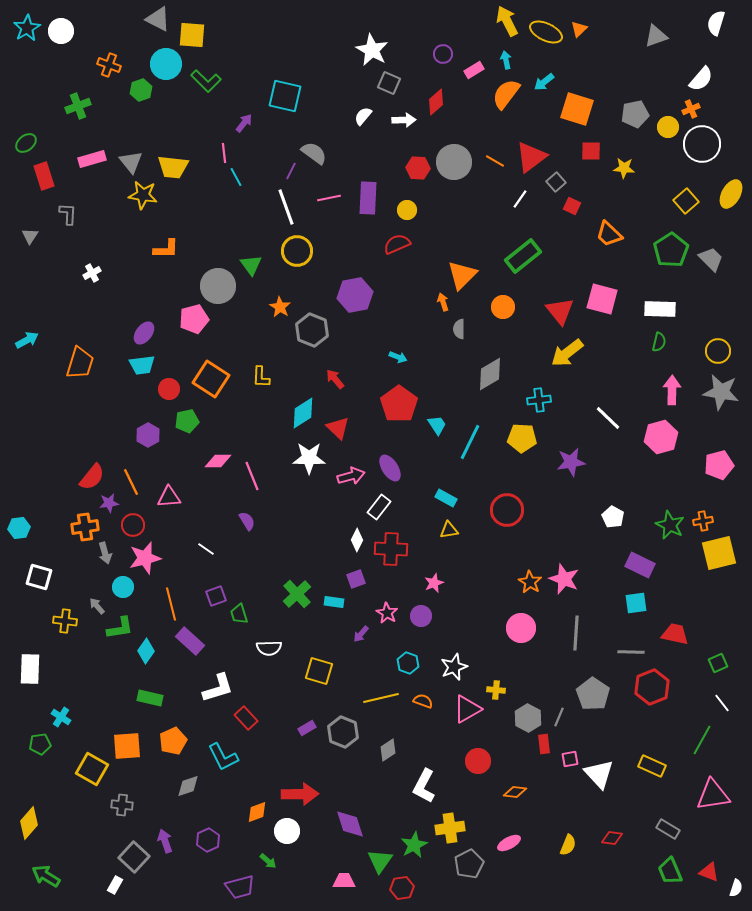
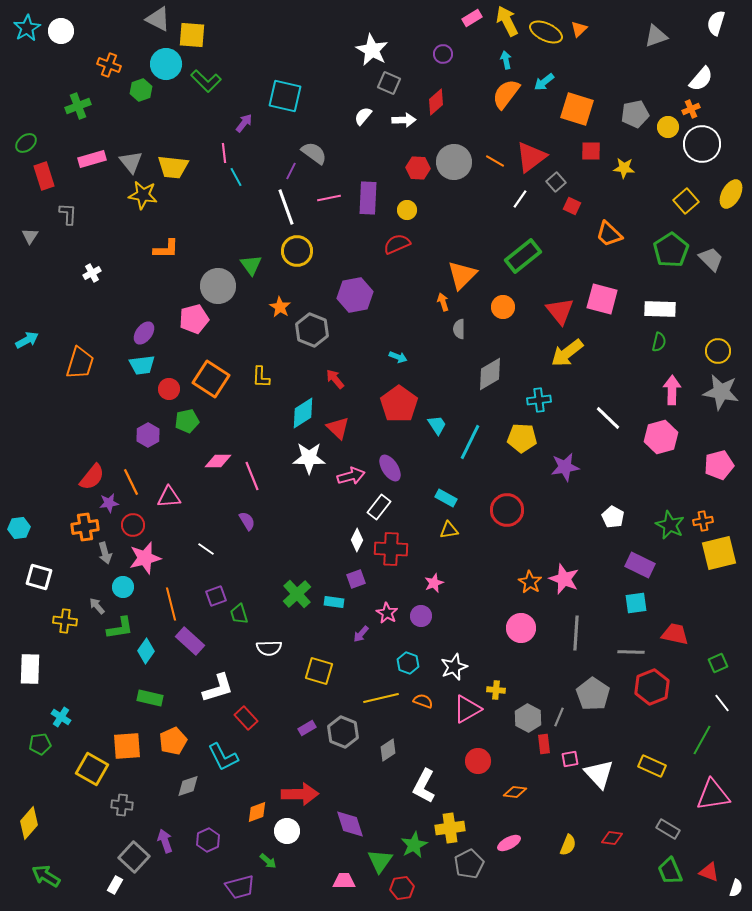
pink rectangle at (474, 70): moved 2 px left, 52 px up
purple star at (571, 462): moved 6 px left, 5 px down
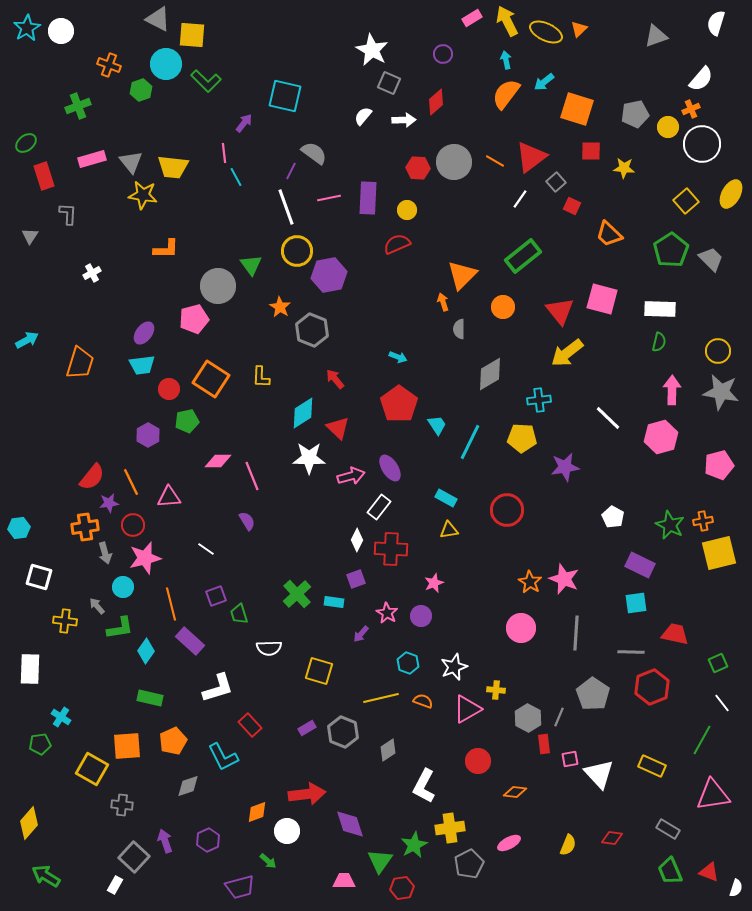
purple hexagon at (355, 295): moved 26 px left, 20 px up
red rectangle at (246, 718): moved 4 px right, 7 px down
red arrow at (300, 794): moved 7 px right; rotated 6 degrees counterclockwise
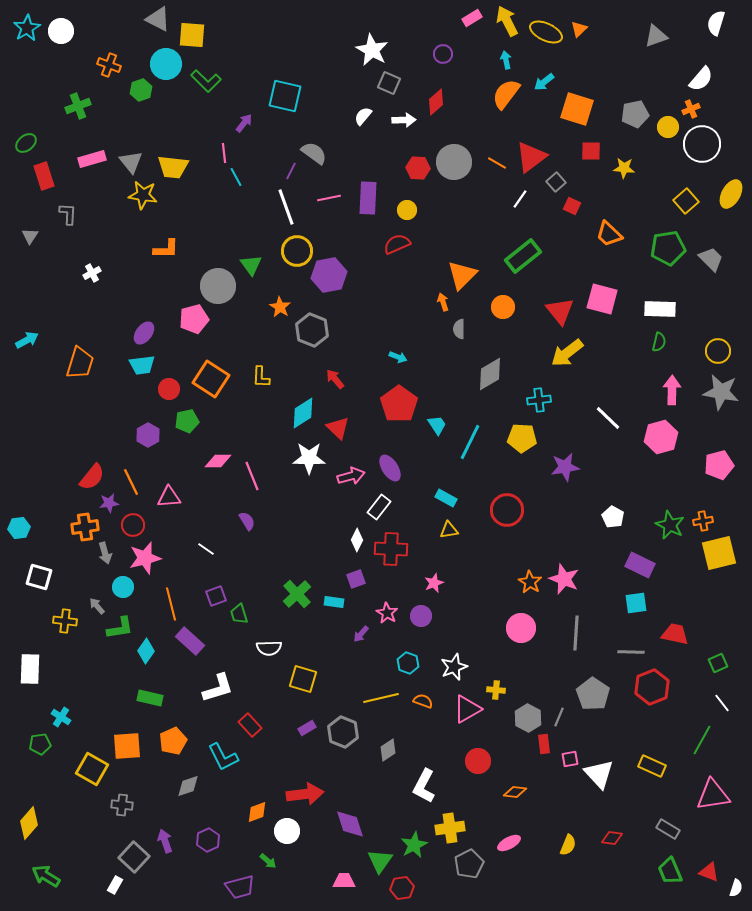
orange line at (495, 161): moved 2 px right, 2 px down
green pentagon at (671, 250): moved 3 px left, 2 px up; rotated 24 degrees clockwise
yellow square at (319, 671): moved 16 px left, 8 px down
red arrow at (307, 794): moved 2 px left
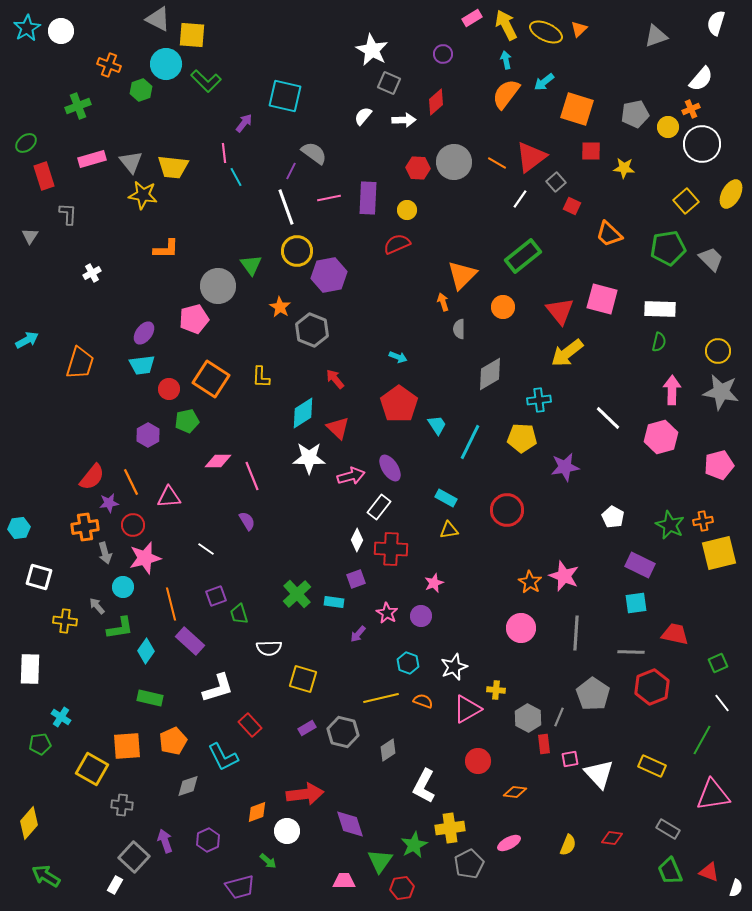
yellow arrow at (507, 21): moved 1 px left, 4 px down
pink star at (564, 579): moved 3 px up
purple arrow at (361, 634): moved 3 px left
gray hexagon at (343, 732): rotated 8 degrees counterclockwise
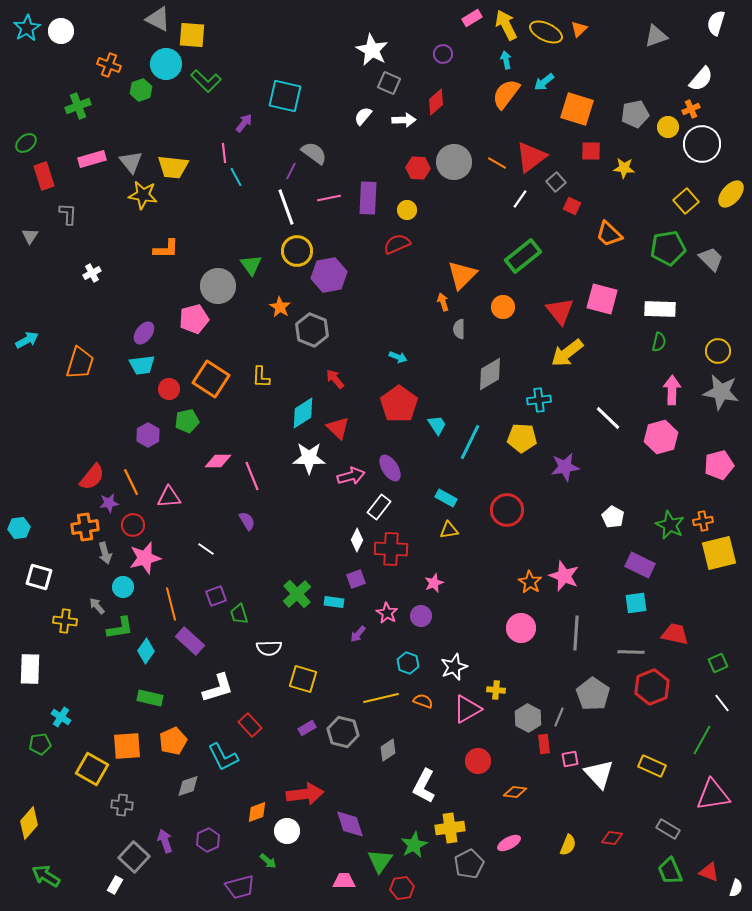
yellow ellipse at (731, 194): rotated 12 degrees clockwise
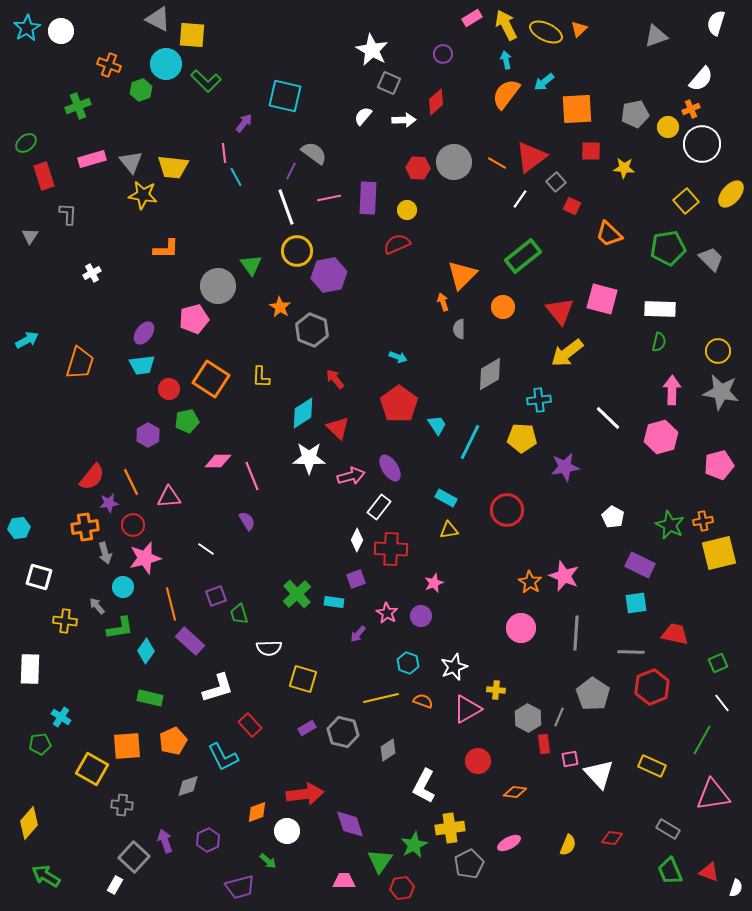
orange square at (577, 109): rotated 20 degrees counterclockwise
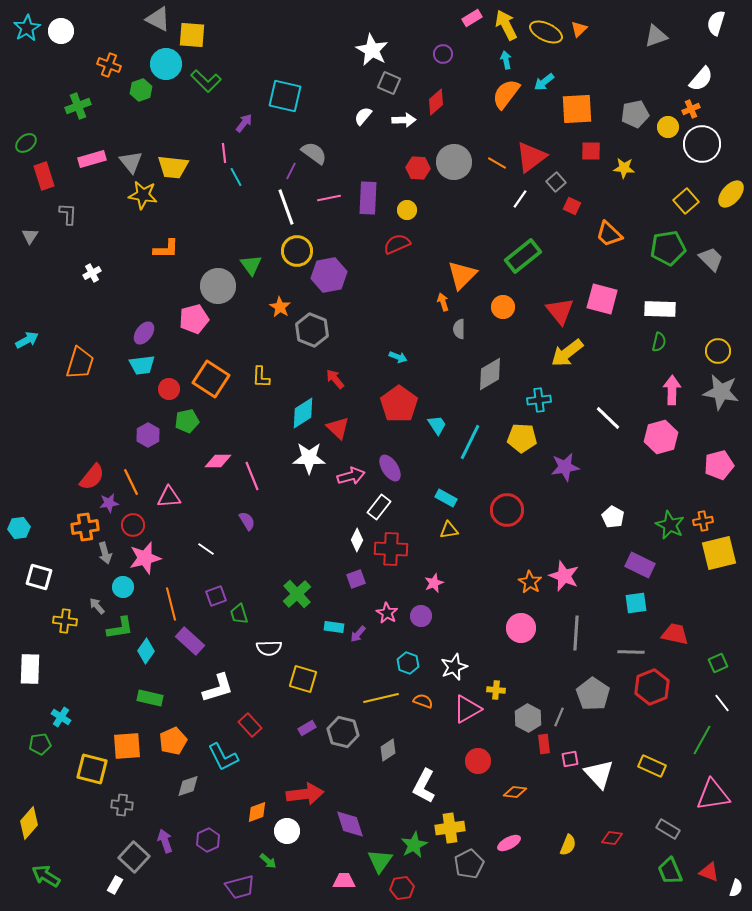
cyan rectangle at (334, 602): moved 25 px down
yellow square at (92, 769): rotated 16 degrees counterclockwise
